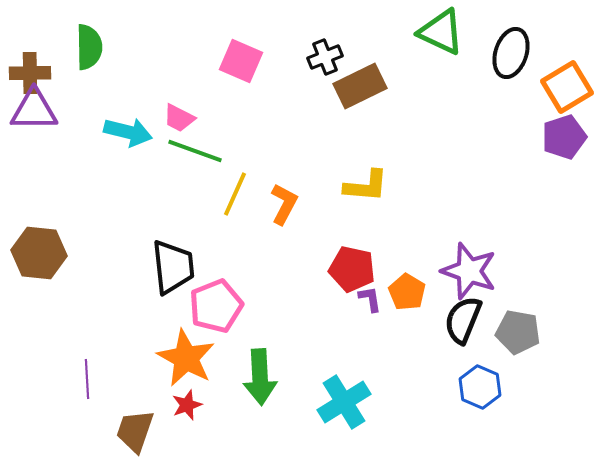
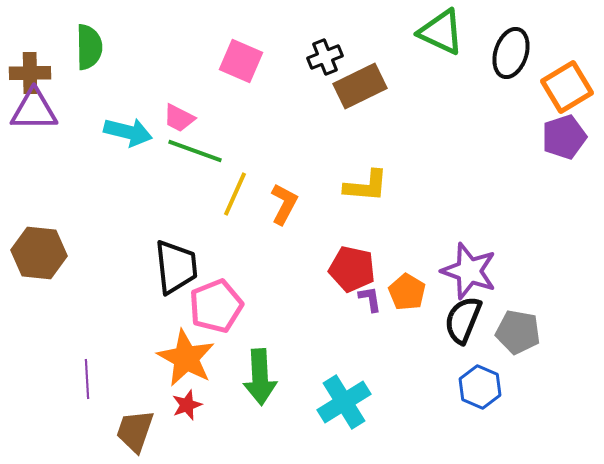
black trapezoid: moved 3 px right
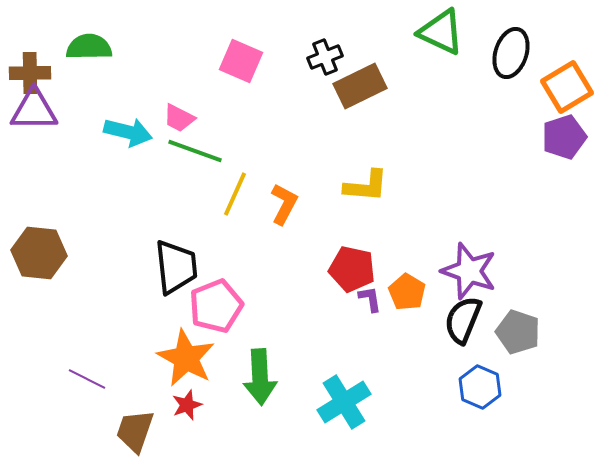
green semicircle: rotated 90 degrees counterclockwise
gray pentagon: rotated 9 degrees clockwise
purple line: rotated 60 degrees counterclockwise
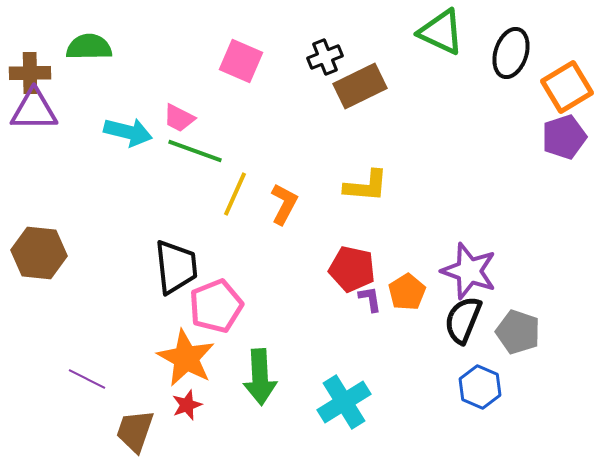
orange pentagon: rotated 9 degrees clockwise
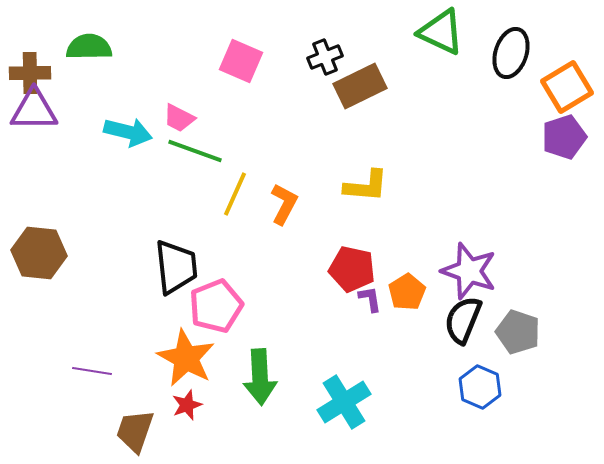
purple line: moved 5 px right, 8 px up; rotated 18 degrees counterclockwise
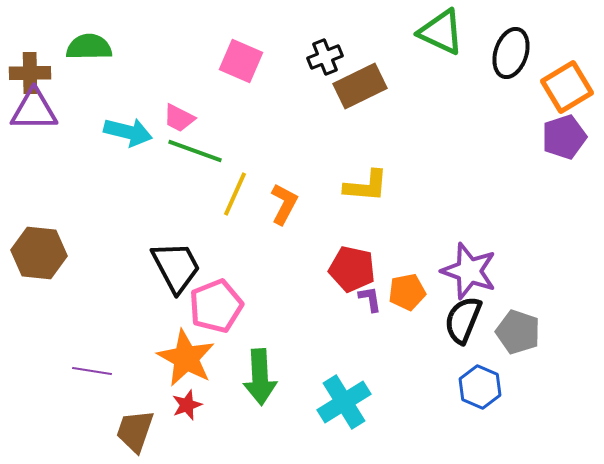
black trapezoid: rotated 22 degrees counterclockwise
orange pentagon: rotated 21 degrees clockwise
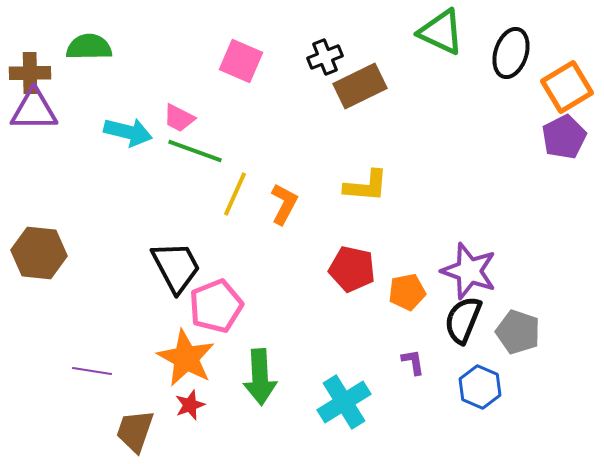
purple pentagon: rotated 9 degrees counterclockwise
purple L-shape: moved 43 px right, 63 px down
red star: moved 3 px right
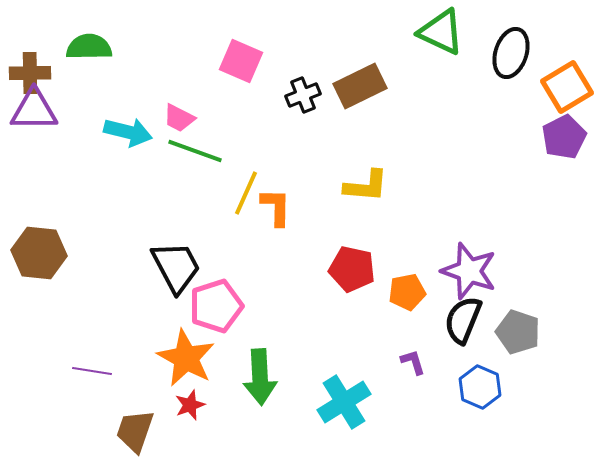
black cross: moved 22 px left, 38 px down
yellow line: moved 11 px right, 1 px up
orange L-shape: moved 8 px left, 3 px down; rotated 27 degrees counterclockwise
pink pentagon: rotated 4 degrees clockwise
purple L-shape: rotated 8 degrees counterclockwise
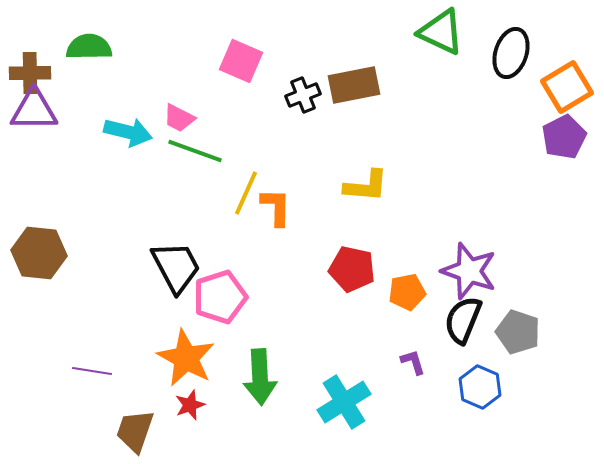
brown rectangle: moved 6 px left, 1 px up; rotated 15 degrees clockwise
pink pentagon: moved 4 px right, 9 px up
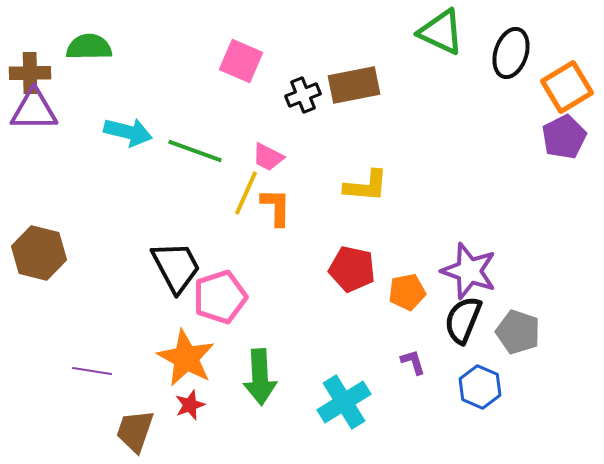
pink trapezoid: moved 89 px right, 39 px down
brown hexagon: rotated 8 degrees clockwise
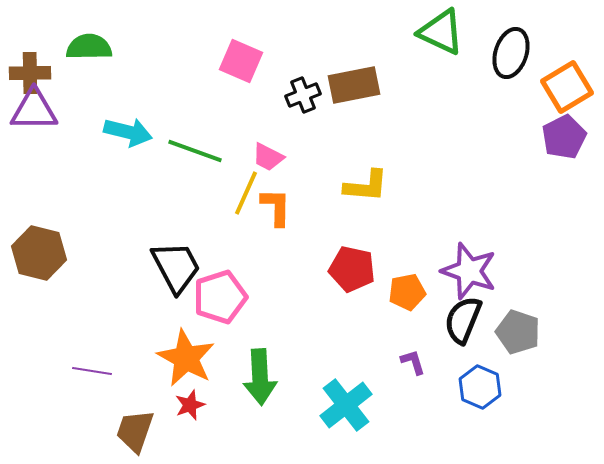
cyan cross: moved 2 px right, 3 px down; rotated 6 degrees counterclockwise
